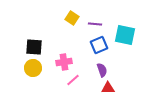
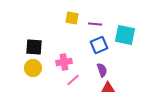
yellow square: rotated 24 degrees counterclockwise
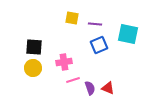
cyan square: moved 3 px right, 1 px up
purple semicircle: moved 12 px left, 18 px down
pink line: rotated 24 degrees clockwise
red triangle: rotated 24 degrees clockwise
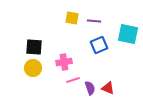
purple line: moved 1 px left, 3 px up
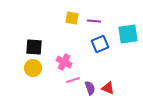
cyan square: rotated 20 degrees counterclockwise
blue square: moved 1 px right, 1 px up
pink cross: rotated 35 degrees clockwise
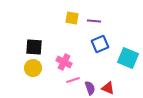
cyan square: moved 24 px down; rotated 30 degrees clockwise
